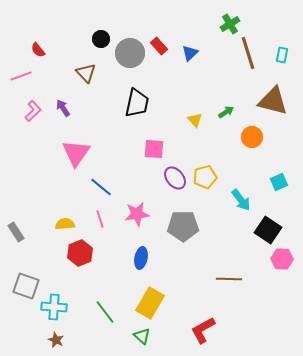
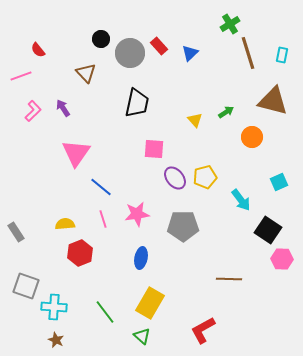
pink line at (100, 219): moved 3 px right
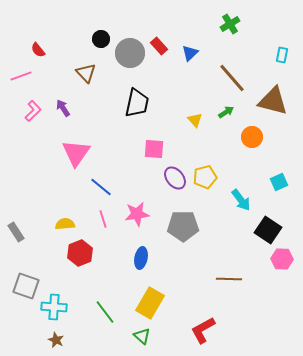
brown line at (248, 53): moved 16 px left, 25 px down; rotated 24 degrees counterclockwise
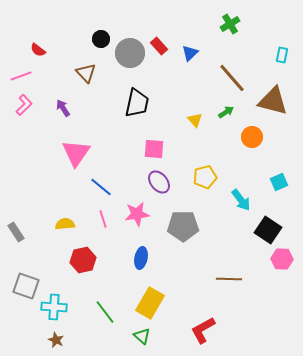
red semicircle at (38, 50): rotated 14 degrees counterclockwise
pink L-shape at (33, 111): moved 9 px left, 6 px up
purple ellipse at (175, 178): moved 16 px left, 4 px down
red hexagon at (80, 253): moved 3 px right, 7 px down; rotated 10 degrees clockwise
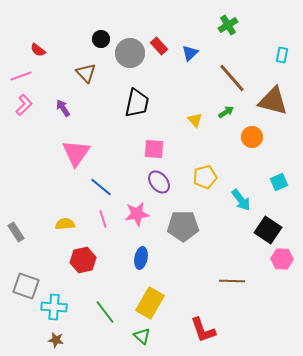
green cross at (230, 24): moved 2 px left, 1 px down
brown line at (229, 279): moved 3 px right, 2 px down
red L-shape at (203, 330): rotated 80 degrees counterclockwise
brown star at (56, 340): rotated 14 degrees counterclockwise
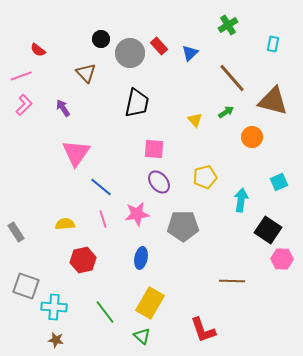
cyan rectangle at (282, 55): moved 9 px left, 11 px up
cyan arrow at (241, 200): rotated 135 degrees counterclockwise
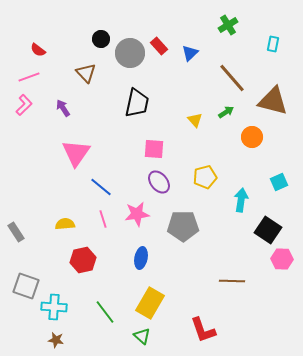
pink line at (21, 76): moved 8 px right, 1 px down
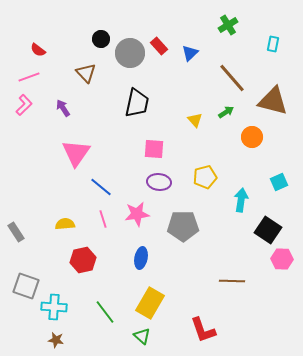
purple ellipse at (159, 182): rotated 45 degrees counterclockwise
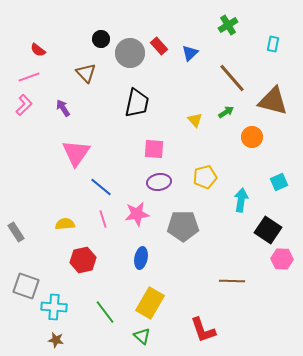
purple ellipse at (159, 182): rotated 15 degrees counterclockwise
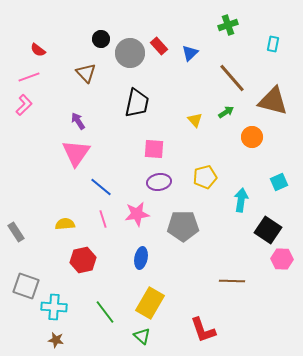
green cross at (228, 25): rotated 12 degrees clockwise
purple arrow at (63, 108): moved 15 px right, 13 px down
